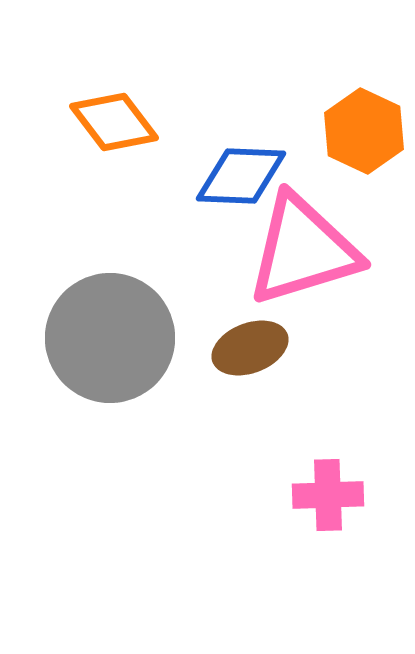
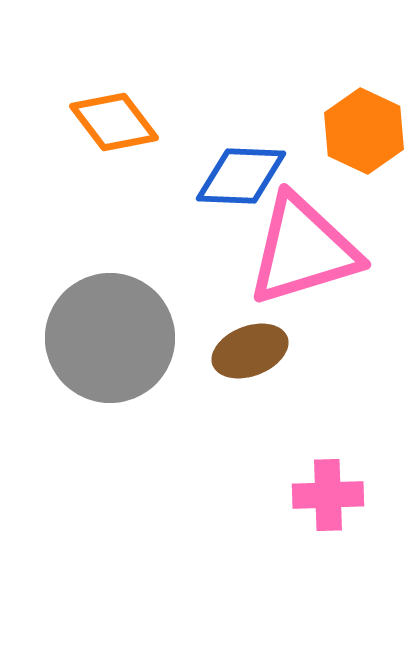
brown ellipse: moved 3 px down
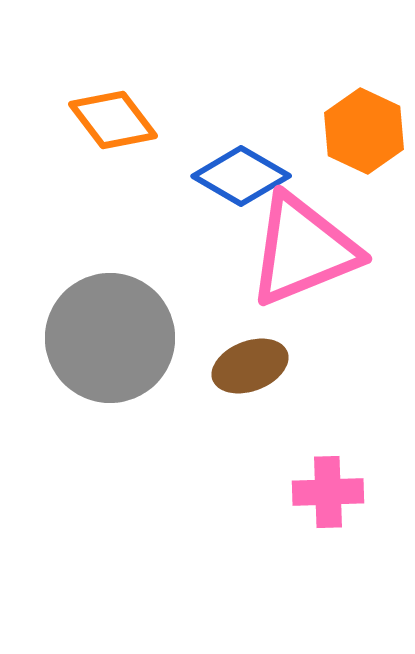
orange diamond: moved 1 px left, 2 px up
blue diamond: rotated 28 degrees clockwise
pink triangle: rotated 5 degrees counterclockwise
brown ellipse: moved 15 px down
pink cross: moved 3 px up
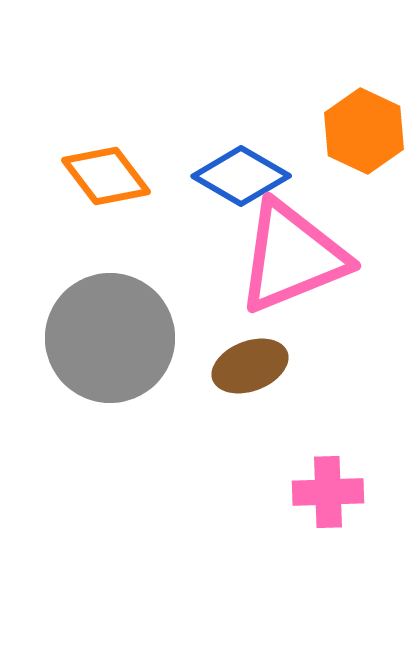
orange diamond: moved 7 px left, 56 px down
pink triangle: moved 11 px left, 7 px down
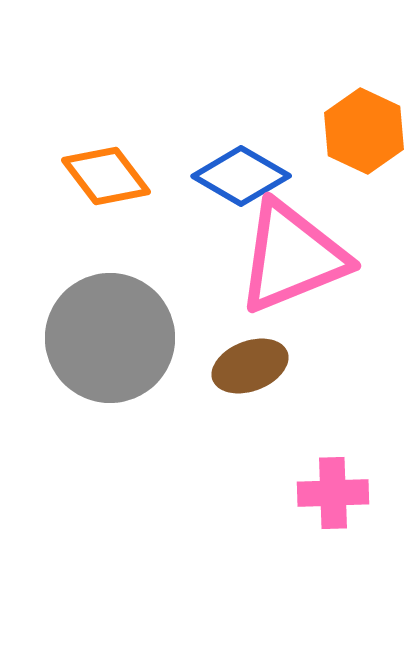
pink cross: moved 5 px right, 1 px down
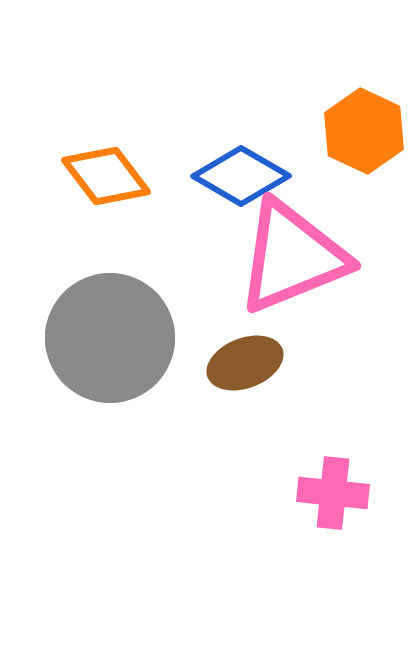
brown ellipse: moved 5 px left, 3 px up
pink cross: rotated 8 degrees clockwise
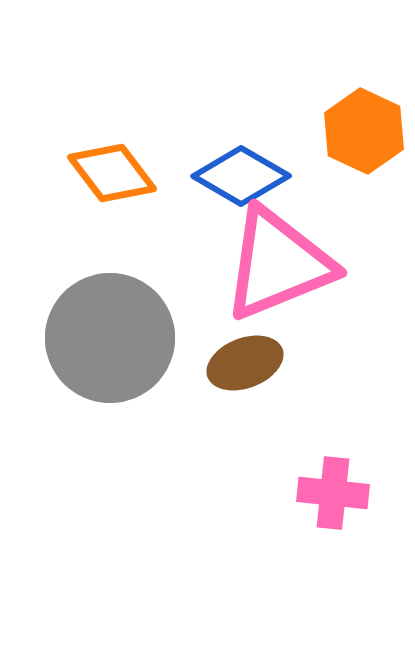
orange diamond: moved 6 px right, 3 px up
pink triangle: moved 14 px left, 7 px down
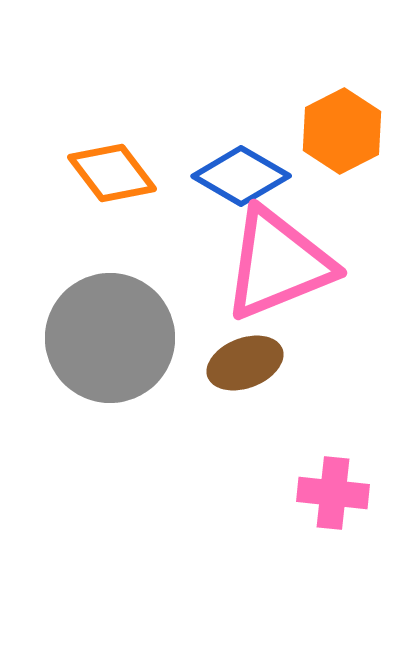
orange hexagon: moved 22 px left; rotated 8 degrees clockwise
